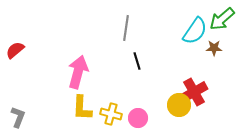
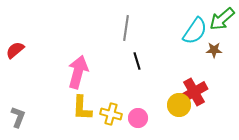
brown star: moved 2 px down
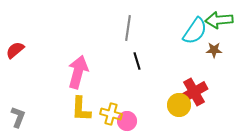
green arrow: moved 3 px left, 1 px down; rotated 36 degrees clockwise
gray line: moved 2 px right
yellow L-shape: moved 1 px left, 1 px down
pink circle: moved 11 px left, 3 px down
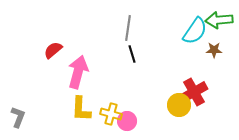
red semicircle: moved 38 px right
black line: moved 5 px left, 7 px up
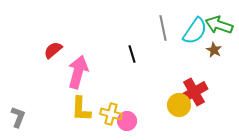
green arrow: moved 5 px down; rotated 24 degrees clockwise
gray line: moved 35 px right; rotated 20 degrees counterclockwise
brown star: rotated 28 degrees clockwise
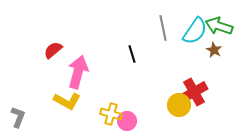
green arrow: moved 1 px down
yellow L-shape: moved 14 px left, 8 px up; rotated 64 degrees counterclockwise
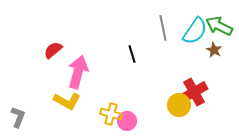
green arrow: rotated 8 degrees clockwise
